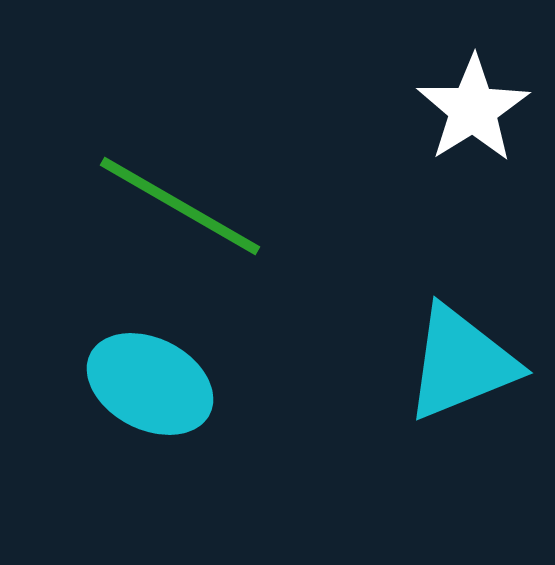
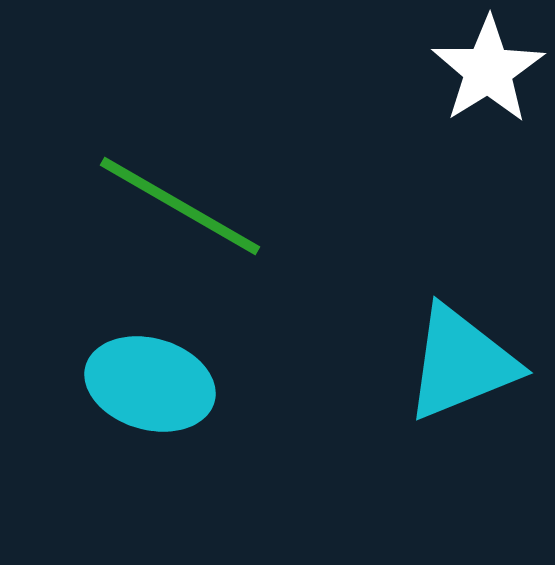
white star: moved 15 px right, 39 px up
cyan ellipse: rotated 11 degrees counterclockwise
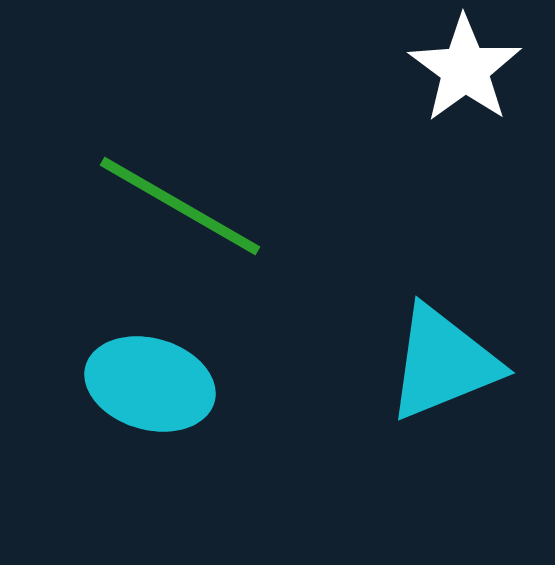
white star: moved 23 px left, 1 px up; rotated 4 degrees counterclockwise
cyan triangle: moved 18 px left
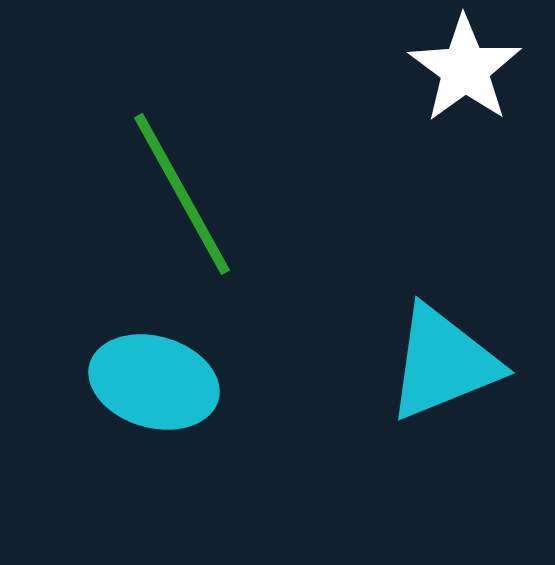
green line: moved 2 px right, 12 px up; rotated 31 degrees clockwise
cyan ellipse: moved 4 px right, 2 px up
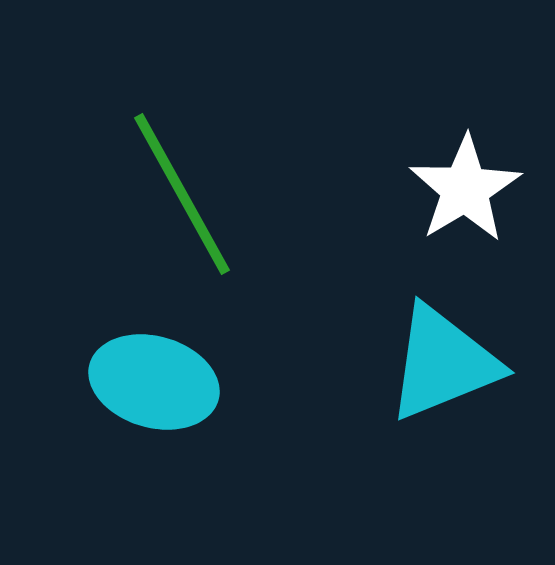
white star: moved 120 px down; rotated 5 degrees clockwise
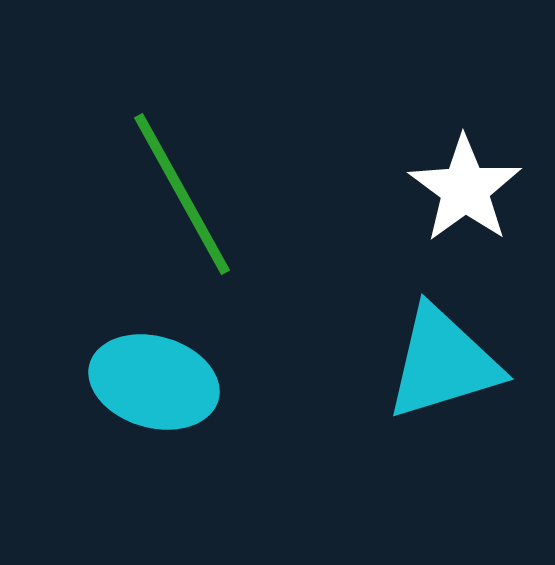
white star: rotated 5 degrees counterclockwise
cyan triangle: rotated 5 degrees clockwise
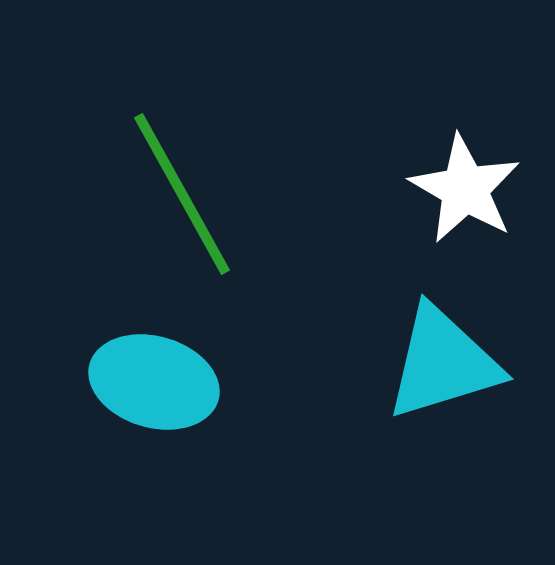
white star: rotated 6 degrees counterclockwise
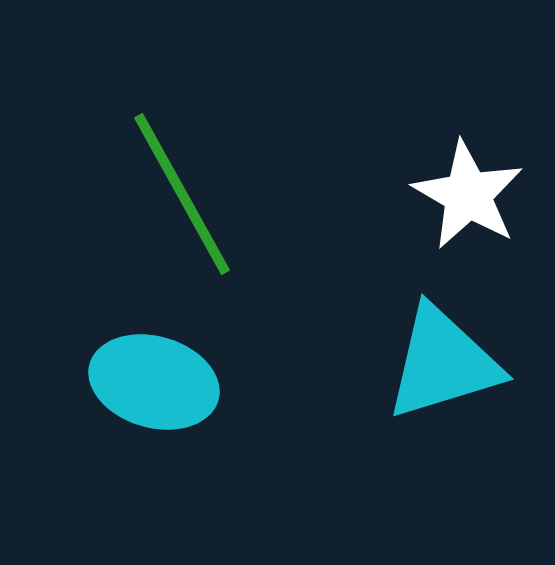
white star: moved 3 px right, 6 px down
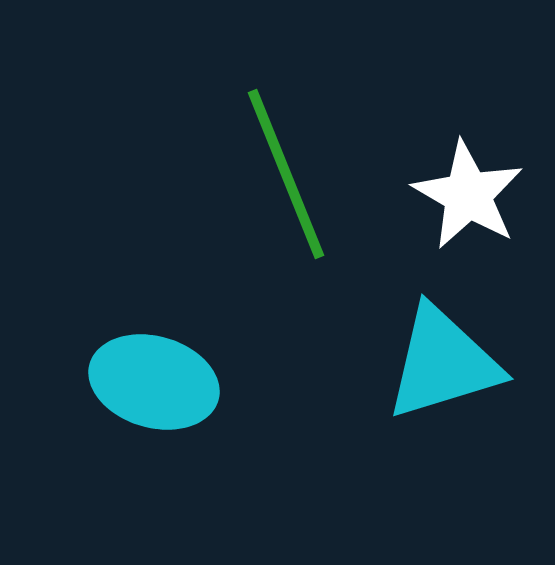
green line: moved 104 px right, 20 px up; rotated 7 degrees clockwise
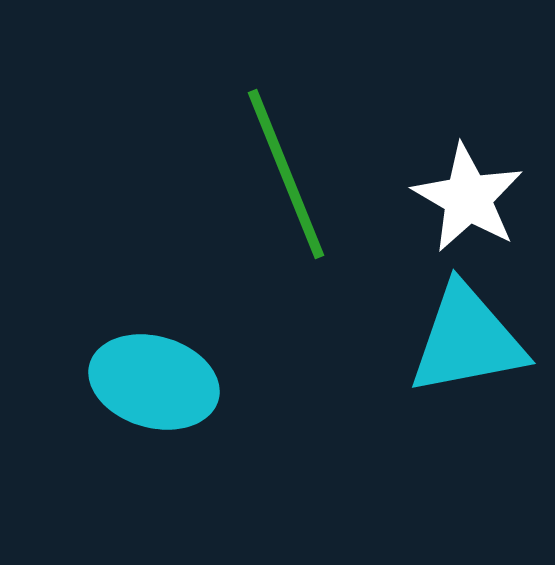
white star: moved 3 px down
cyan triangle: moved 24 px right, 23 px up; rotated 6 degrees clockwise
